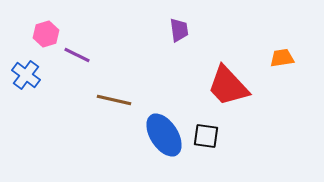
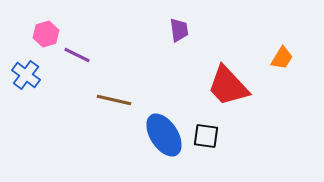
orange trapezoid: rotated 130 degrees clockwise
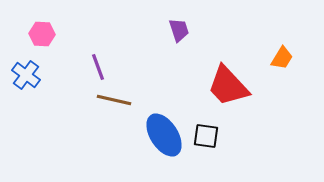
purple trapezoid: rotated 10 degrees counterclockwise
pink hexagon: moved 4 px left; rotated 20 degrees clockwise
purple line: moved 21 px right, 12 px down; rotated 44 degrees clockwise
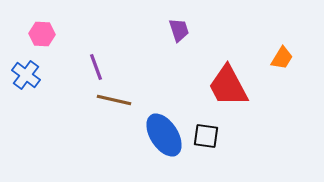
purple line: moved 2 px left
red trapezoid: rotated 15 degrees clockwise
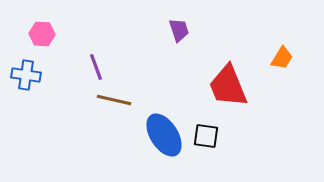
blue cross: rotated 28 degrees counterclockwise
red trapezoid: rotated 6 degrees clockwise
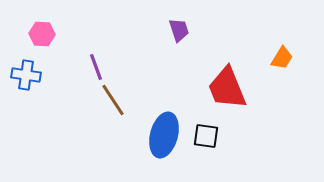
red trapezoid: moved 1 px left, 2 px down
brown line: moved 1 px left; rotated 44 degrees clockwise
blue ellipse: rotated 48 degrees clockwise
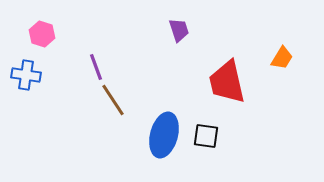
pink hexagon: rotated 15 degrees clockwise
red trapezoid: moved 6 px up; rotated 9 degrees clockwise
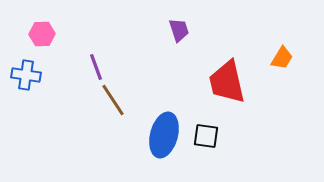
pink hexagon: rotated 20 degrees counterclockwise
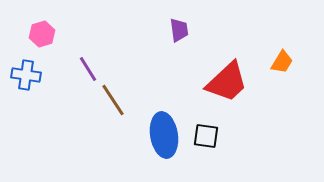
purple trapezoid: rotated 10 degrees clockwise
pink hexagon: rotated 15 degrees counterclockwise
orange trapezoid: moved 4 px down
purple line: moved 8 px left, 2 px down; rotated 12 degrees counterclockwise
red trapezoid: rotated 120 degrees counterclockwise
blue ellipse: rotated 24 degrees counterclockwise
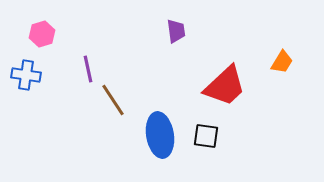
purple trapezoid: moved 3 px left, 1 px down
purple line: rotated 20 degrees clockwise
red trapezoid: moved 2 px left, 4 px down
blue ellipse: moved 4 px left
